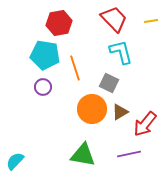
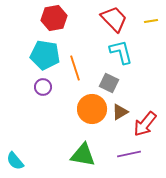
red hexagon: moved 5 px left, 5 px up
cyan semicircle: rotated 84 degrees counterclockwise
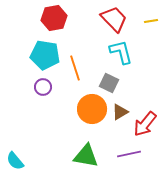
green triangle: moved 3 px right, 1 px down
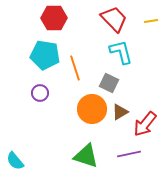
red hexagon: rotated 10 degrees clockwise
purple circle: moved 3 px left, 6 px down
green triangle: rotated 8 degrees clockwise
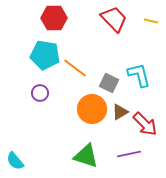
yellow line: rotated 24 degrees clockwise
cyan L-shape: moved 18 px right, 23 px down
orange line: rotated 35 degrees counterclockwise
red arrow: rotated 84 degrees counterclockwise
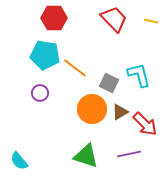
cyan semicircle: moved 4 px right
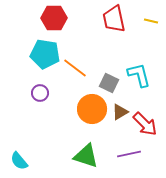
red trapezoid: rotated 148 degrees counterclockwise
cyan pentagon: moved 1 px up
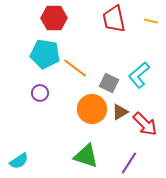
cyan L-shape: rotated 116 degrees counterclockwise
purple line: moved 9 px down; rotated 45 degrees counterclockwise
cyan semicircle: rotated 84 degrees counterclockwise
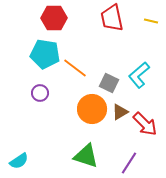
red trapezoid: moved 2 px left, 1 px up
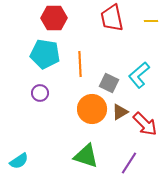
yellow line: rotated 16 degrees counterclockwise
orange line: moved 5 px right, 4 px up; rotated 50 degrees clockwise
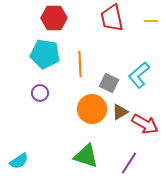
red arrow: rotated 16 degrees counterclockwise
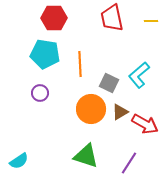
orange circle: moved 1 px left
